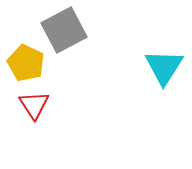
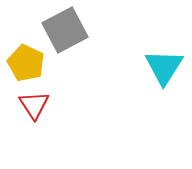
gray square: moved 1 px right
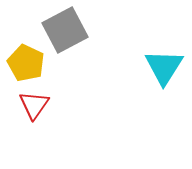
red triangle: rotated 8 degrees clockwise
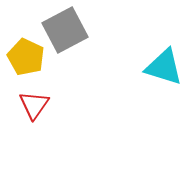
yellow pentagon: moved 6 px up
cyan triangle: rotated 45 degrees counterclockwise
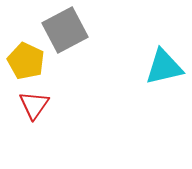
yellow pentagon: moved 4 px down
cyan triangle: rotated 30 degrees counterclockwise
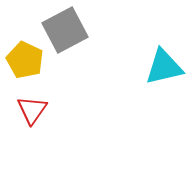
yellow pentagon: moved 1 px left, 1 px up
red triangle: moved 2 px left, 5 px down
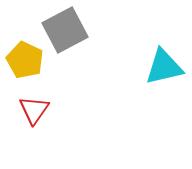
red triangle: moved 2 px right
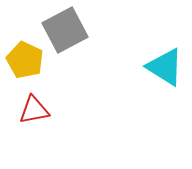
cyan triangle: moved 1 px right; rotated 45 degrees clockwise
red triangle: rotated 44 degrees clockwise
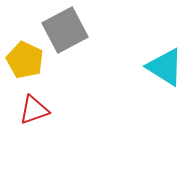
red triangle: rotated 8 degrees counterclockwise
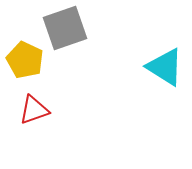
gray square: moved 2 px up; rotated 9 degrees clockwise
